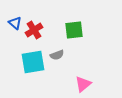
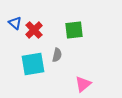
red cross: rotated 12 degrees counterclockwise
gray semicircle: rotated 56 degrees counterclockwise
cyan square: moved 2 px down
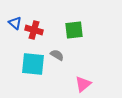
red cross: rotated 30 degrees counterclockwise
gray semicircle: rotated 72 degrees counterclockwise
cyan square: rotated 15 degrees clockwise
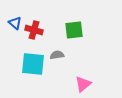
gray semicircle: rotated 40 degrees counterclockwise
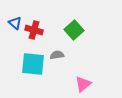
green square: rotated 36 degrees counterclockwise
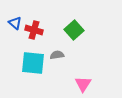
cyan square: moved 1 px up
pink triangle: rotated 18 degrees counterclockwise
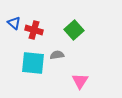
blue triangle: moved 1 px left
pink triangle: moved 3 px left, 3 px up
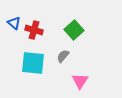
gray semicircle: moved 6 px right, 1 px down; rotated 40 degrees counterclockwise
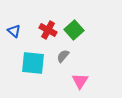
blue triangle: moved 8 px down
red cross: moved 14 px right; rotated 12 degrees clockwise
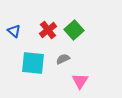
red cross: rotated 24 degrees clockwise
gray semicircle: moved 3 px down; rotated 24 degrees clockwise
